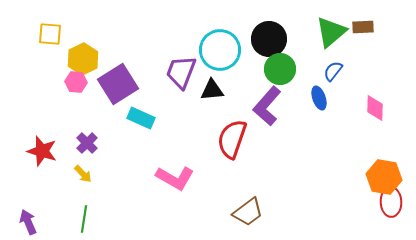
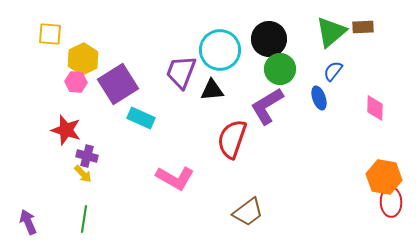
purple L-shape: rotated 18 degrees clockwise
purple cross: moved 13 px down; rotated 30 degrees counterclockwise
red star: moved 24 px right, 21 px up
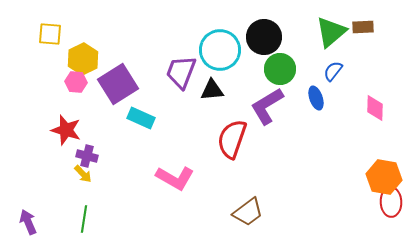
black circle: moved 5 px left, 2 px up
blue ellipse: moved 3 px left
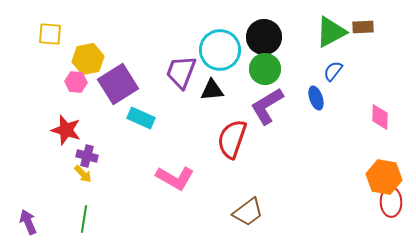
green triangle: rotated 12 degrees clockwise
yellow hexagon: moved 5 px right; rotated 16 degrees clockwise
green circle: moved 15 px left
pink diamond: moved 5 px right, 9 px down
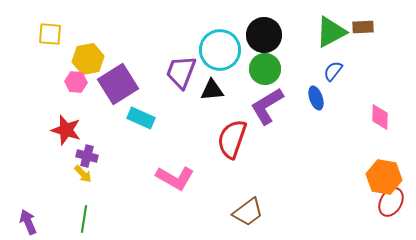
black circle: moved 2 px up
red ellipse: rotated 32 degrees clockwise
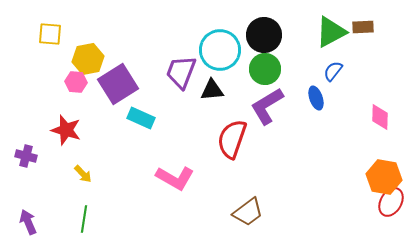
purple cross: moved 61 px left
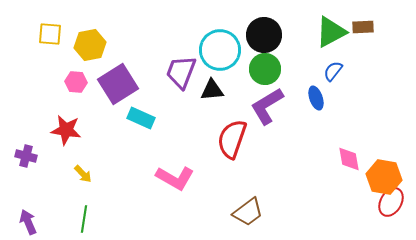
yellow hexagon: moved 2 px right, 14 px up
pink diamond: moved 31 px left, 42 px down; rotated 12 degrees counterclockwise
red star: rotated 8 degrees counterclockwise
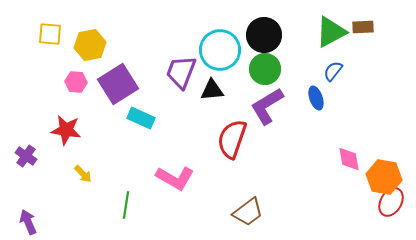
purple cross: rotated 20 degrees clockwise
green line: moved 42 px right, 14 px up
